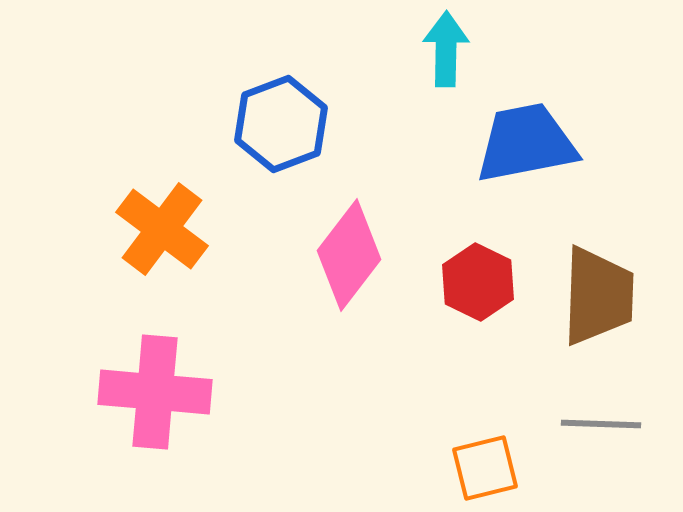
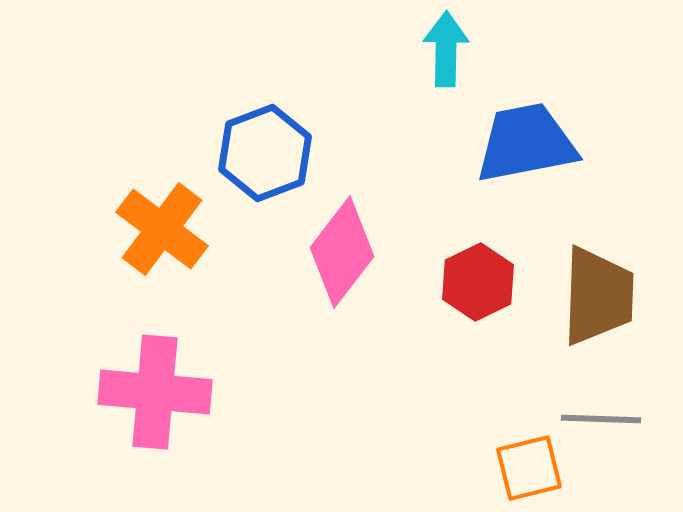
blue hexagon: moved 16 px left, 29 px down
pink diamond: moved 7 px left, 3 px up
red hexagon: rotated 8 degrees clockwise
gray line: moved 5 px up
orange square: moved 44 px right
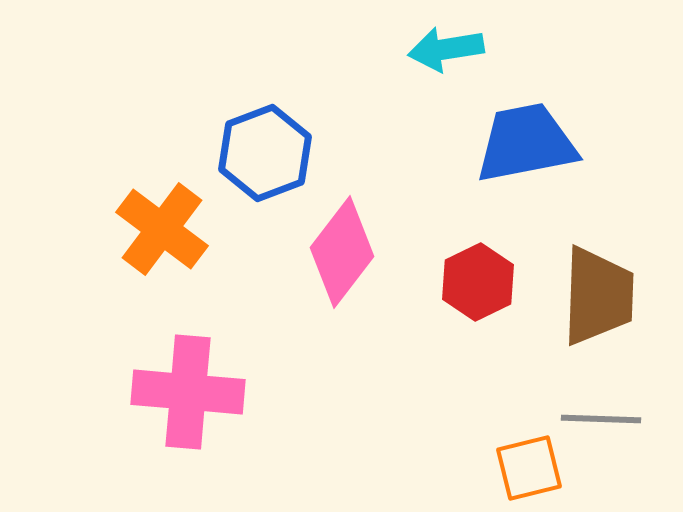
cyan arrow: rotated 100 degrees counterclockwise
pink cross: moved 33 px right
